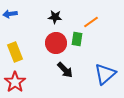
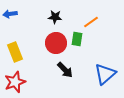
red star: rotated 15 degrees clockwise
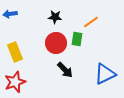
blue triangle: rotated 15 degrees clockwise
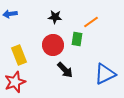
red circle: moved 3 px left, 2 px down
yellow rectangle: moved 4 px right, 3 px down
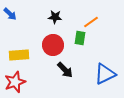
blue arrow: rotated 128 degrees counterclockwise
green rectangle: moved 3 px right, 1 px up
yellow rectangle: rotated 72 degrees counterclockwise
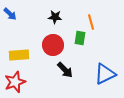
orange line: rotated 70 degrees counterclockwise
